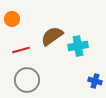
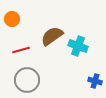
cyan cross: rotated 30 degrees clockwise
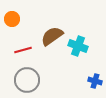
red line: moved 2 px right
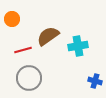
brown semicircle: moved 4 px left
cyan cross: rotated 30 degrees counterclockwise
gray circle: moved 2 px right, 2 px up
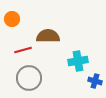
brown semicircle: rotated 35 degrees clockwise
cyan cross: moved 15 px down
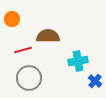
blue cross: rotated 24 degrees clockwise
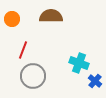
brown semicircle: moved 3 px right, 20 px up
red line: rotated 54 degrees counterclockwise
cyan cross: moved 1 px right, 2 px down; rotated 30 degrees clockwise
gray circle: moved 4 px right, 2 px up
